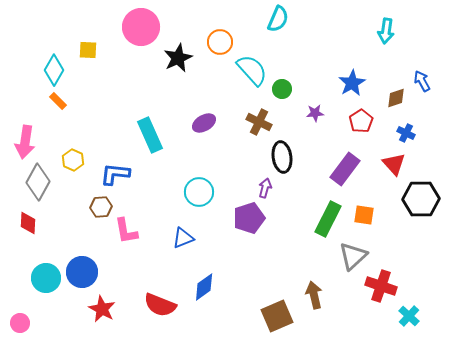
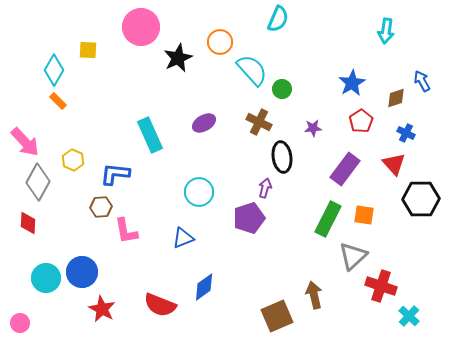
purple star at (315, 113): moved 2 px left, 15 px down
pink arrow at (25, 142): rotated 52 degrees counterclockwise
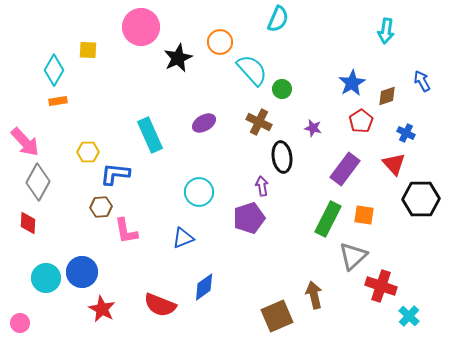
brown diamond at (396, 98): moved 9 px left, 2 px up
orange rectangle at (58, 101): rotated 54 degrees counterclockwise
purple star at (313, 128): rotated 18 degrees clockwise
yellow hexagon at (73, 160): moved 15 px right, 8 px up; rotated 25 degrees counterclockwise
purple arrow at (265, 188): moved 3 px left, 2 px up; rotated 24 degrees counterclockwise
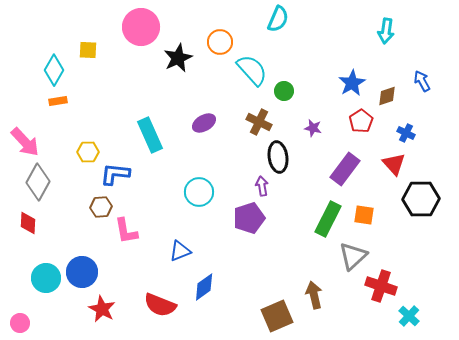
green circle at (282, 89): moved 2 px right, 2 px down
black ellipse at (282, 157): moved 4 px left
blue triangle at (183, 238): moved 3 px left, 13 px down
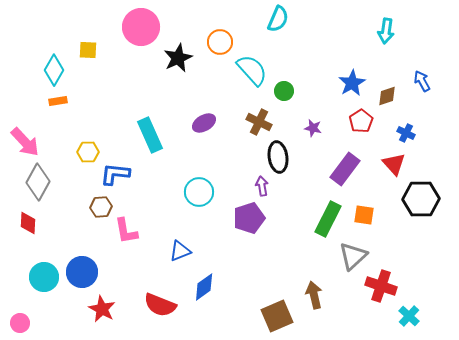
cyan circle at (46, 278): moved 2 px left, 1 px up
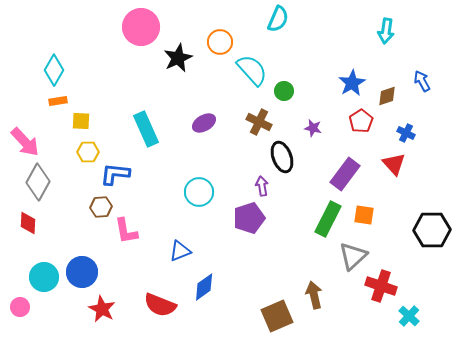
yellow square at (88, 50): moved 7 px left, 71 px down
cyan rectangle at (150, 135): moved 4 px left, 6 px up
black ellipse at (278, 157): moved 4 px right; rotated 12 degrees counterclockwise
purple rectangle at (345, 169): moved 5 px down
black hexagon at (421, 199): moved 11 px right, 31 px down
pink circle at (20, 323): moved 16 px up
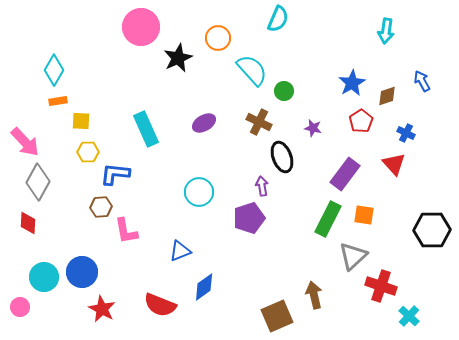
orange circle at (220, 42): moved 2 px left, 4 px up
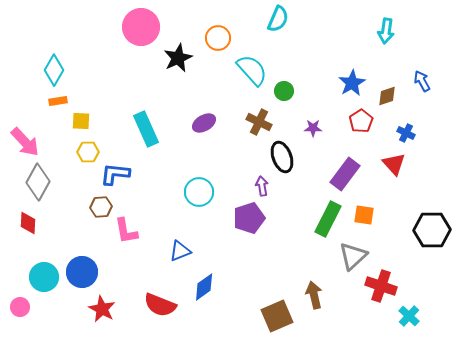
purple star at (313, 128): rotated 12 degrees counterclockwise
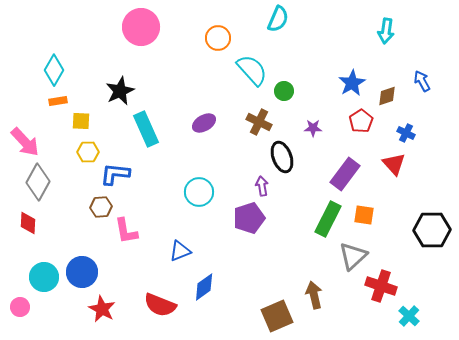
black star at (178, 58): moved 58 px left, 33 px down
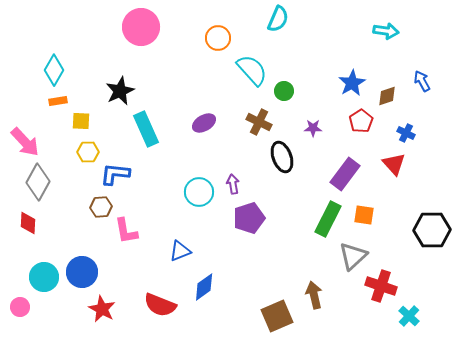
cyan arrow at (386, 31): rotated 90 degrees counterclockwise
purple arrow at (262, 186): moved 29 px left, 2 px up
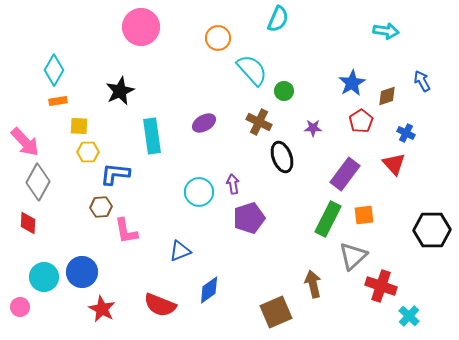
yellow square at (81, 121): moved 2 px left, 5 px down
cyan rectangle at (146, 129): moved 6 px right, 7 px down; rotated 16 degrees clockwise
orange square at (364, 215): rotated 15 degrees counterclockwise
blue diamond at (204, 287): moved 5 px right, 3 px down
brown arrow at (314, 295): moved 1 px left, 11 px up
brown square at (277, 316): moved 1 px left, 4 px up
